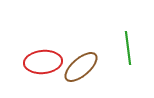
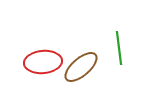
green line: moved 9 px left
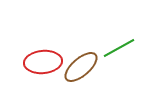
green line: rotated 68 degrees clockwise
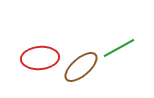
red ellipse: moved 3 px left, 4 px up
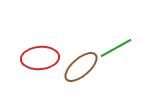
green line: moved 3 px left
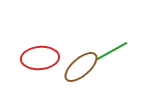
green line: moved 4 px left, 3 px down
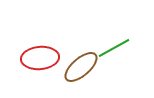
green line: moved 2 px right, 3 px up
